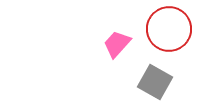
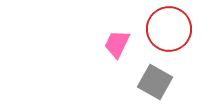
pink trapezoid: rotated 16 degrees counterclockwise
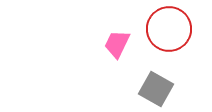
gray square: moved 1 px right, 7 px down
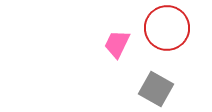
red circle: moved 2 px left, 1 px up
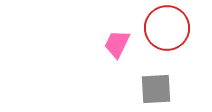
gray square: rotated 32 degrees counterclockwise
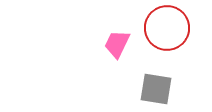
gray square: rotated 12 degrees clockwise
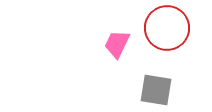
gray square: moved 1 px down
